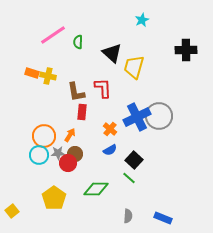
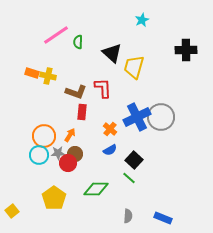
pink line: moved 3 px right
brown L-shape: rotated 60 degrees counterclockwise
gray circle: moved 2 px right, 1 px down
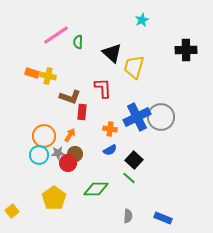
brown L-shape: moved 6 px left, 5 px down
orange cross: rotated 32 degrees counterclockwise
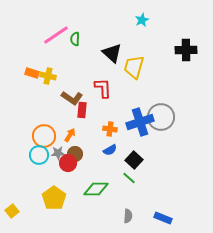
green semicircle: moved 3 px left, 3 px up
brown L-shape: moved 2 px right, 1 px down; rotated 15 degrees clockwise
red rectangle: moved 2 px up
blue cross: moved 3 px right, 5 px down; rotated 8 degrees clockwise
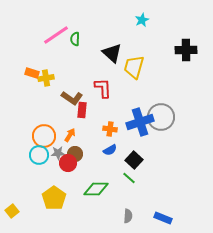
yellow cross: moved 2 px left, 2 px down; rotated 21 degrees counterclockwise
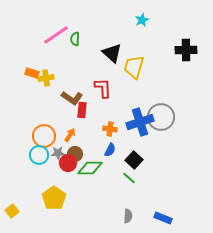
blue semicircle: rotated 32 degrees counterclockwise
green diamond: moved 6 px left, 21 px up
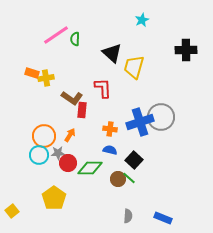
blue semicircle: rotated 104 degrees counterclockwise
brown circle: moved 43 px right, 25 px down
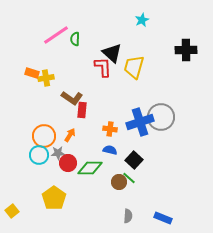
red L-shape: moved 21 px up
brown circle: moved 1 px right, 3 px down
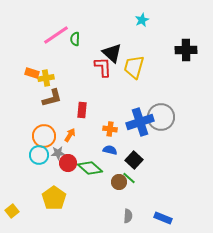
brown L-shape: moved 20 px left; rotated 50 degrees counterclockwise
green diamond: rotated 40 degrees clockwise
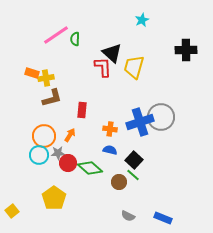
green line: moved 4 px right, 3 px up
gray semicircle: rotated 112 degrees clockwise
